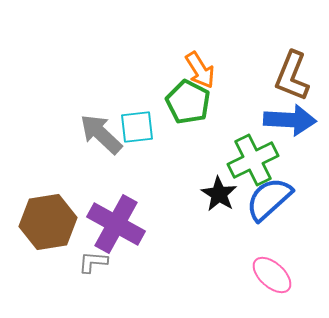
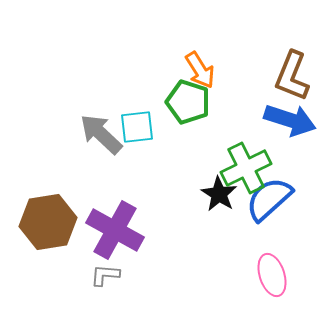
green pentagon: rotated 9 degrees counterclockwise
blue arrow: rotated 15 degrees clockwise
green cross: moved 7 px left, 8 px down
purple cross: moved 1 px left, 6 px down
gray L-shape: moved 12 px right, 13 px down
pink ellipse: rotated 30 degrees clockwise
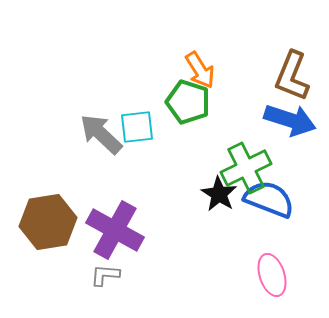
blue semicircle: rotated 63 degrees clockwise
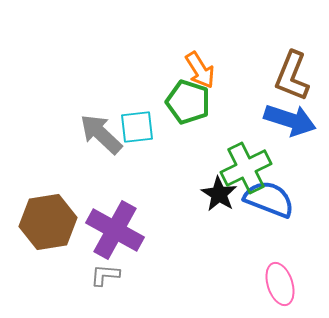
pink ellipse: moved 8 px right, 9 px down
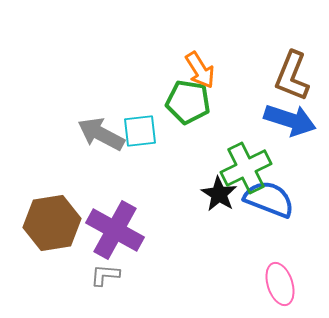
green pentagon: rotated 9 degrees counterclockwise
cyan square: moved 3 px right, 4 px down
gray arrow: rotated 15 degrees counterclockwise
brown hexagon: moved 4 px right, 1 px down
